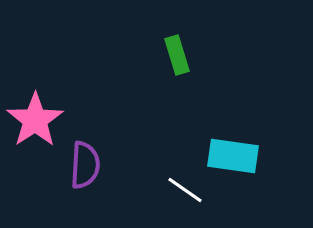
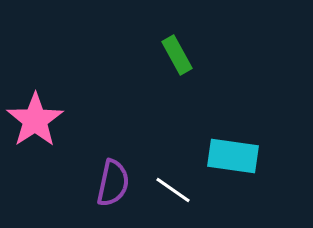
green rectangle: rotated 12 degrees counterclockwise
purple semicircle: moved 28 px right, 18 px down; rotated 9 degrees clockwise
white line: moved 12 px left
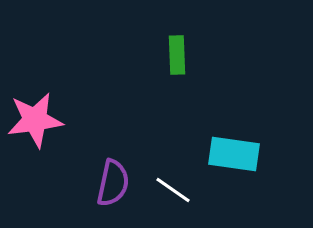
green rectangle: rotated 27 degrees clockwise
pink star: rotated 26 degrees clockwise
cyan rectangle: moved 1 px right, 2 px up
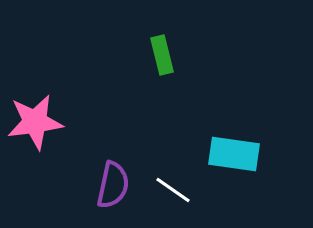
green rectangle: moved 15 px left; rotated 12 degrees counterclockwise
pink star: moved 2 px down
purple semicircle: moved 2 px down
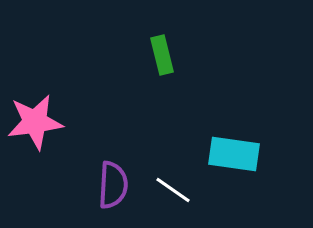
purple semicircle: rotated 9 degrees counterclockwise
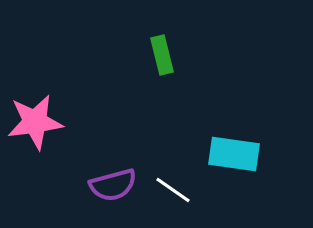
purple semicircle: rotated 72 degrees clockwise
